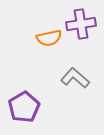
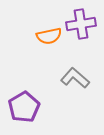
orange semicircle: moved 2 px up
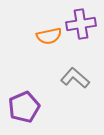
purple pentagon: rotated 8 degrees clockwise
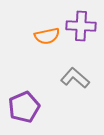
purple cross: moved 2 px down; rotated 12 degrees clockwise
orange semicircle: moved 2 px left
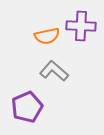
gray L-shape: moved 21 px left, 7 px up
purple pentagon: moved 3 px right
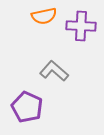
orange semicircle: moved 3 px left, 20 px up
purple pentagon: rotated 24 degrees counterclockwise
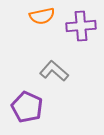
orange semicircle: moved 2 px left
purple cross: rotated 8 degrees counterclockwise
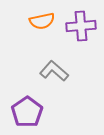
orange semicircle: moved 5 px down
purple pentagon: moved 5 px down; rotated 12 degrees clockwise
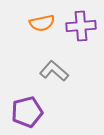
orange semicircle: moved 2 px down
purple pentagon: rotated 20 degrees clockwise
